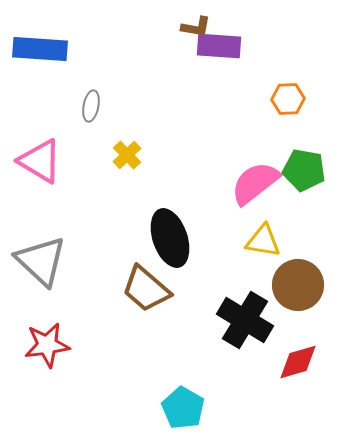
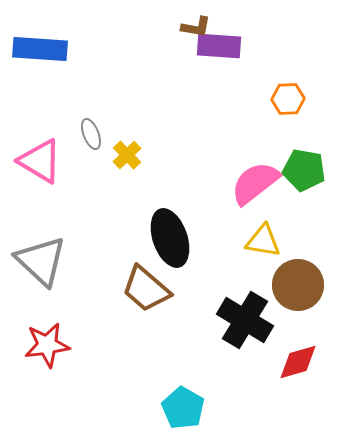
gray ellipse: moved 28 px down; rotated 32 degrees counterclockwise
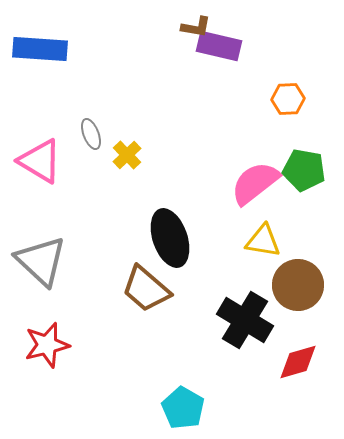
purple rectangle: rotated 9 degrees clockwise
red star: rotated 6 degrees counterclockwise
